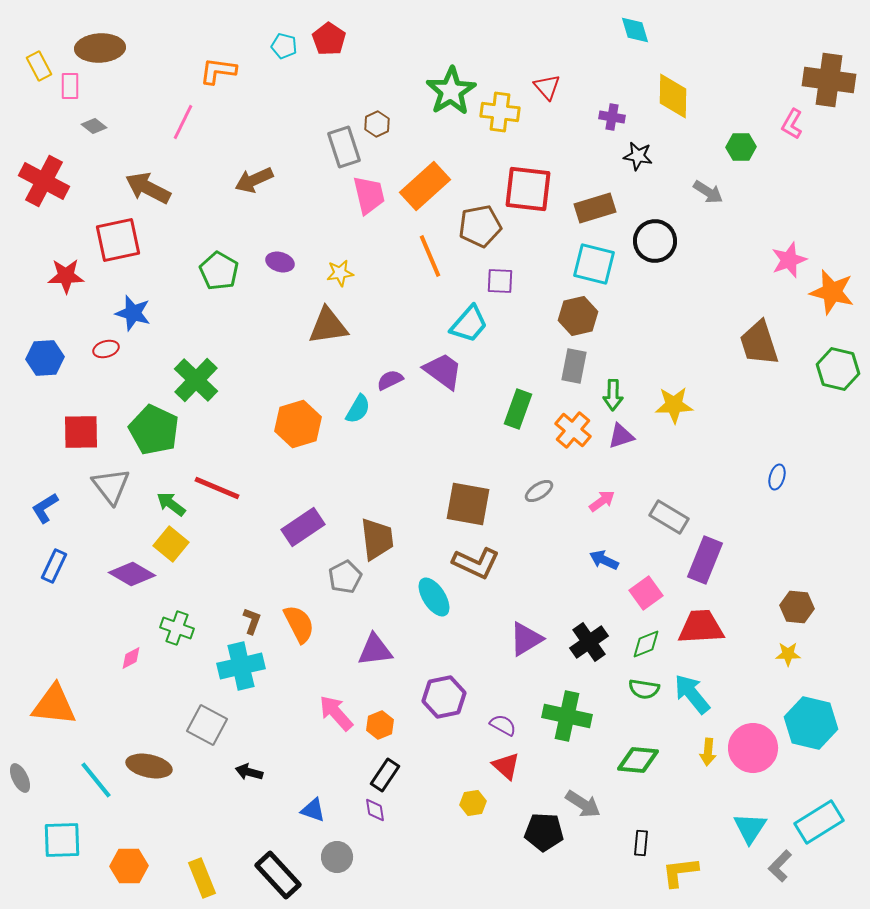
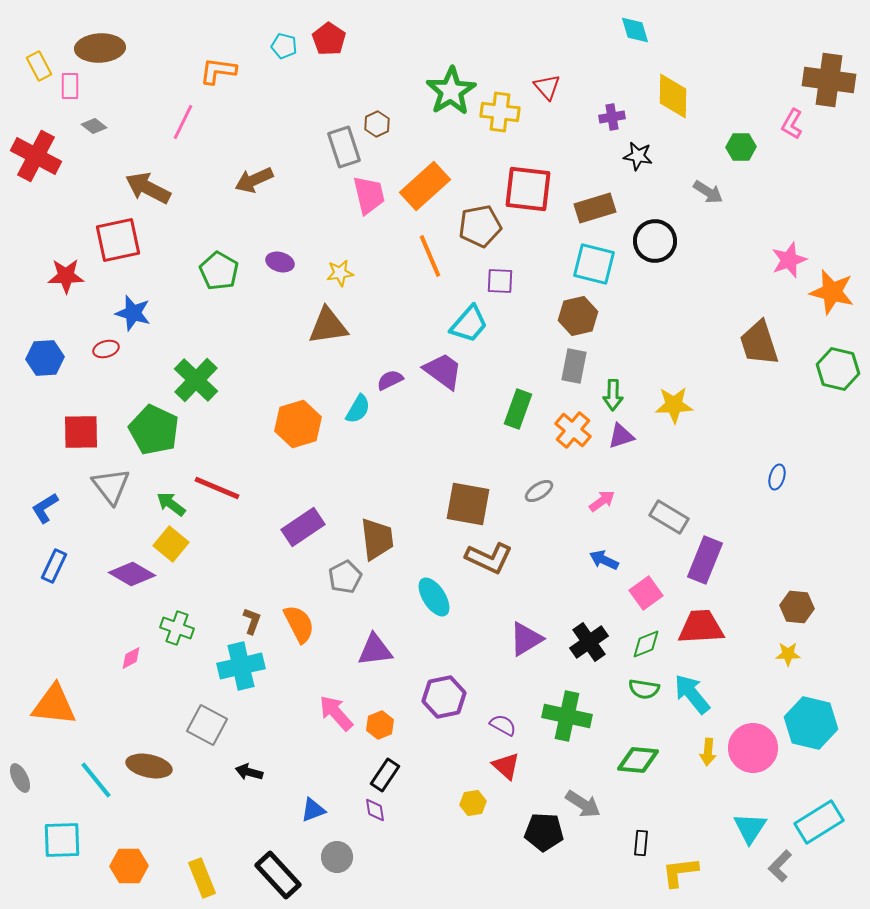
purple cross at (612, 117): rotated 20 degrees counterclockwise
red cross at (44, 181): moved 8 px left, 25 px up
brown L-shape at (476, 563): moved 13 px right, 5 px up
blue triangle at (313, 810): rotated 40 degrees counterclockwise
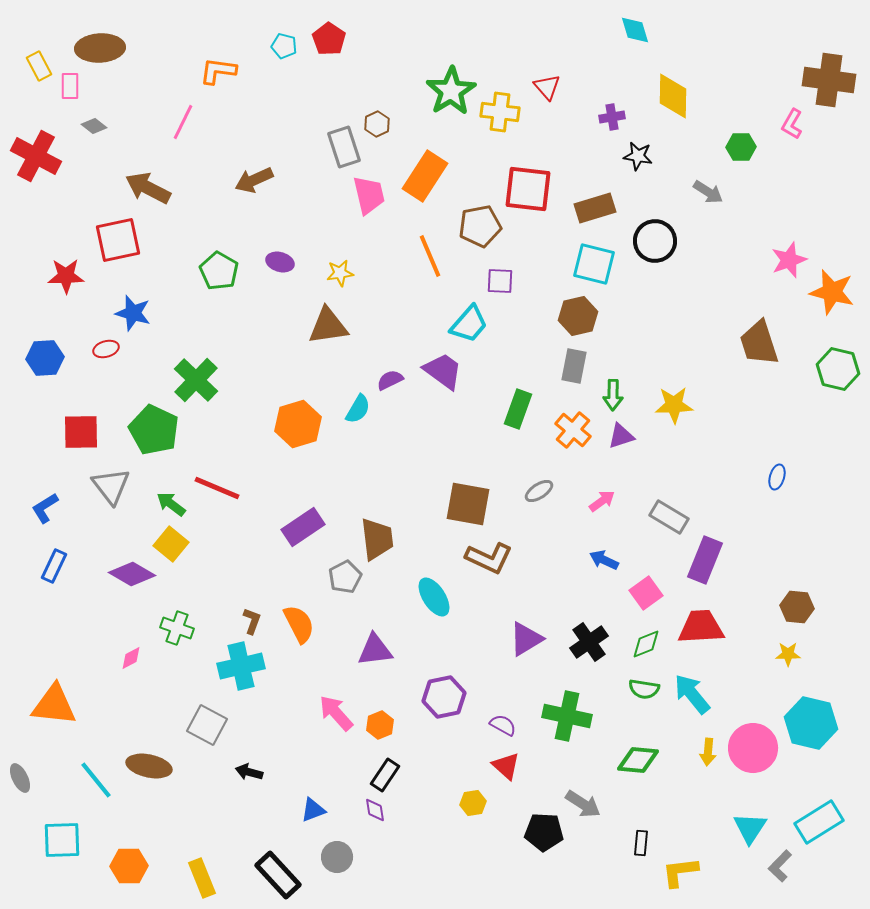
orange rectangle at (425, 186): moved 10 px up; rotated 15 degrees counterclockwise
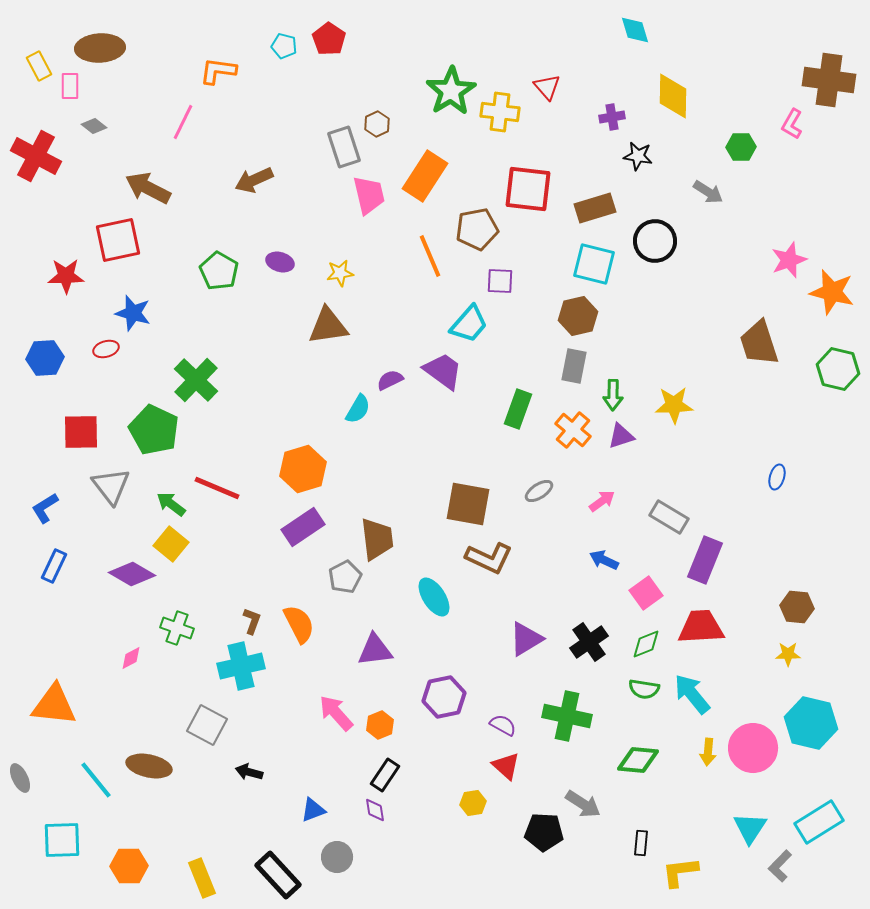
brown pentagon at (480, 226): moved 3 px left, 3 px down
orange hexagon at (298, 424): moved 5 px right, 45 px down
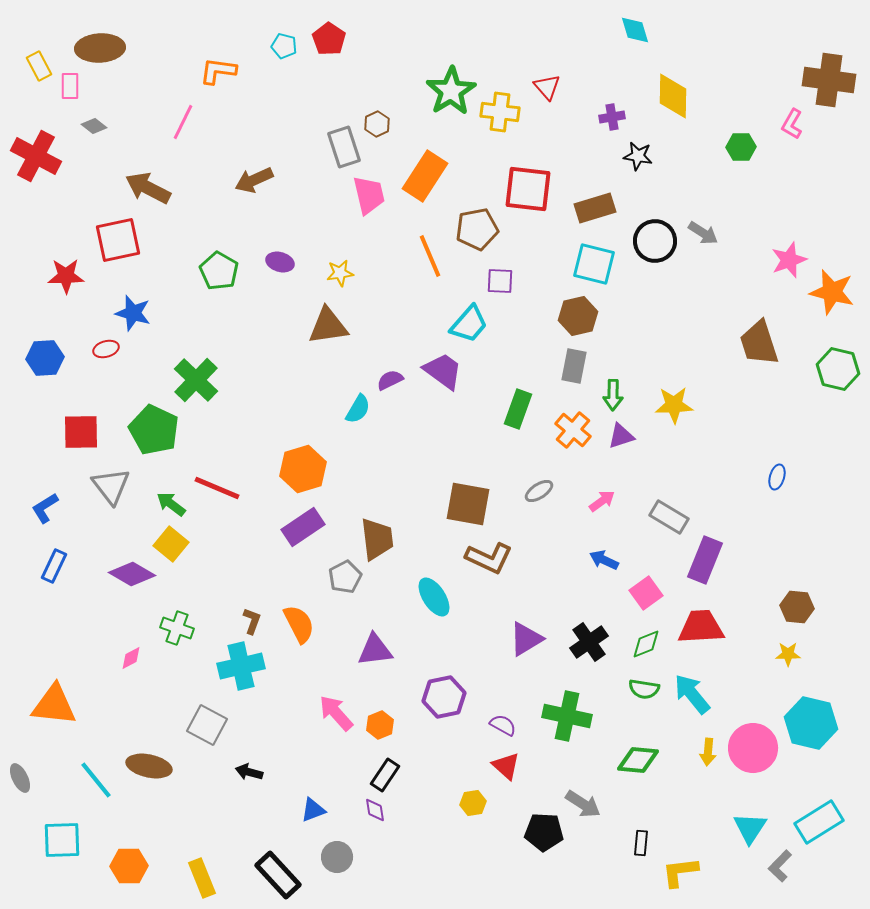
gray arrow at (708, 192): moved 5 px left, 41 px down
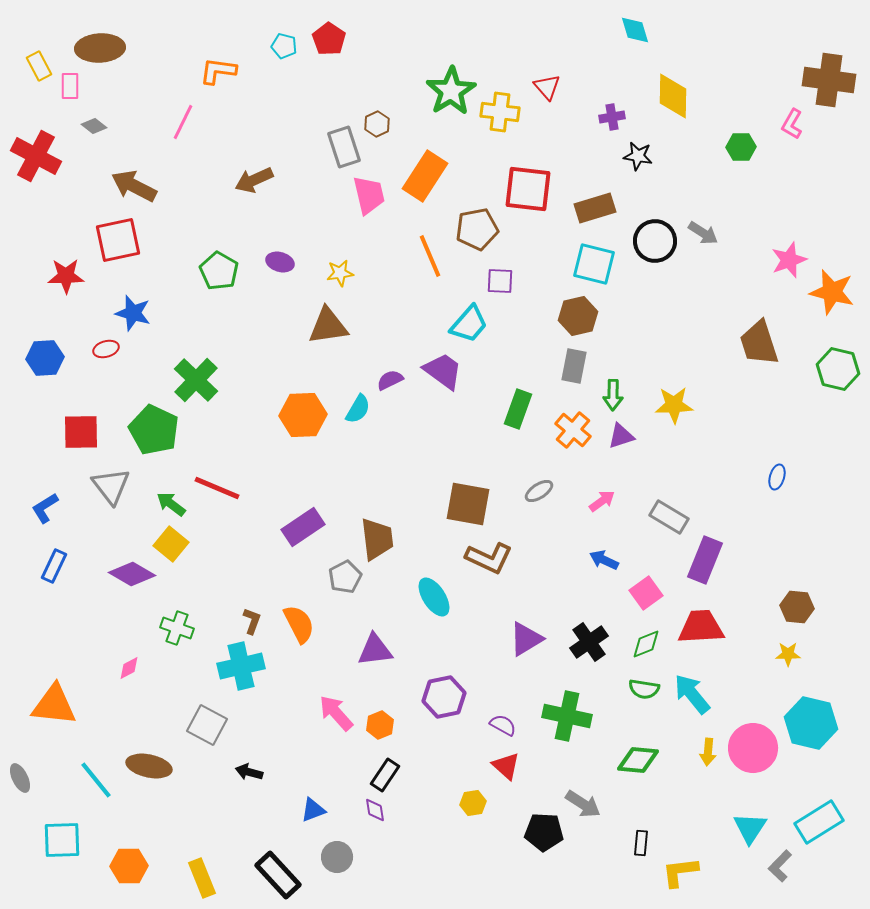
brown arrow at (148, 188): moved 14 px left, 2 px up
orange hexagon at (303, 469): moved 54 px up; rotated 15 degrees clockwise
pink diamond at (131, 658): moved 2 px left, 10 px down
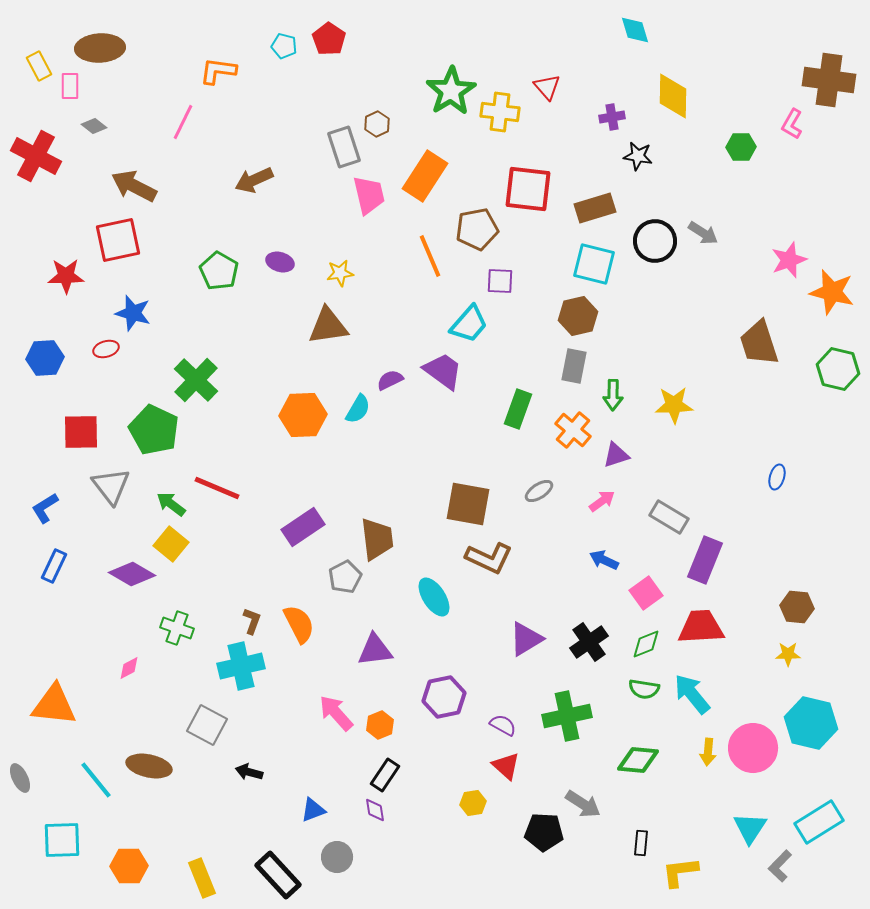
purple triangle at (621, 436): moved 5 px left, 19 px down
green cross at (567, 716): rotated 24 degrees counterclockwise
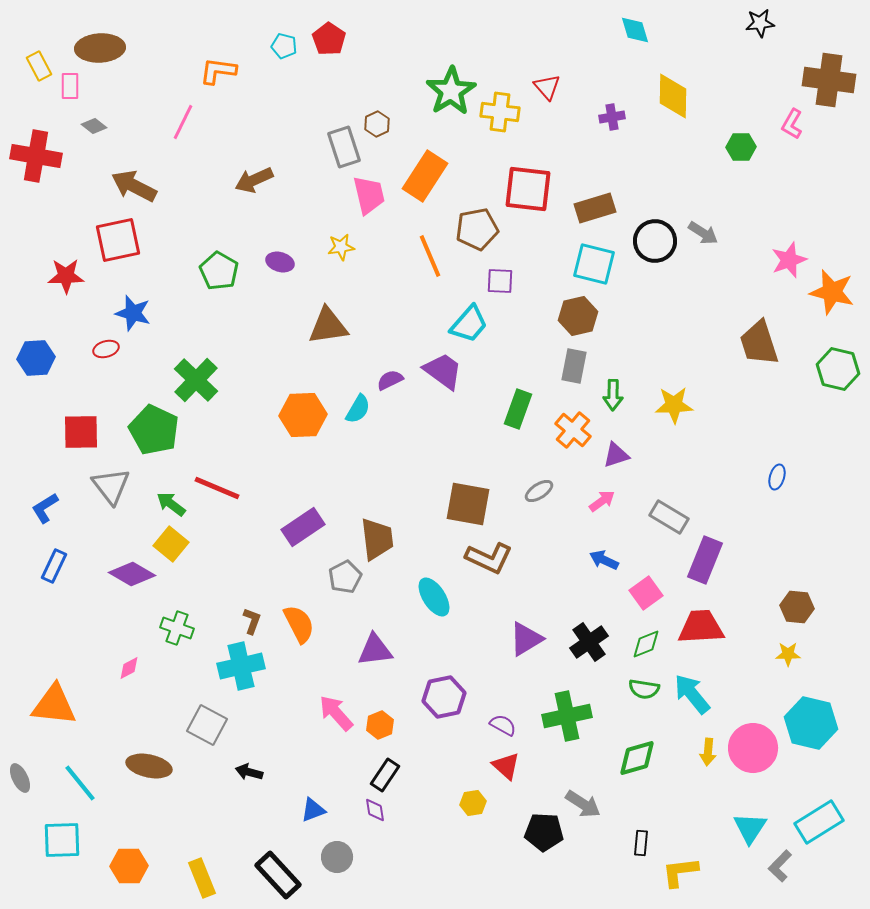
red cross at (36, 156): rotated 18 degrees counterclockwise
black star at (638, 156): moved 122 px right, 133 px up; rotated 16 degrees counterclockwise
yellow star at (340, 273): moved 1 px right, 26 px up
blue hexagon at (45, 358): moved 9 px left
green diamond at (638, 760): moved 1 px left, 2 px up; rotated 21 degrees counterclockwise
cyan line at (96, 780): moved 16 px left, 3 px down
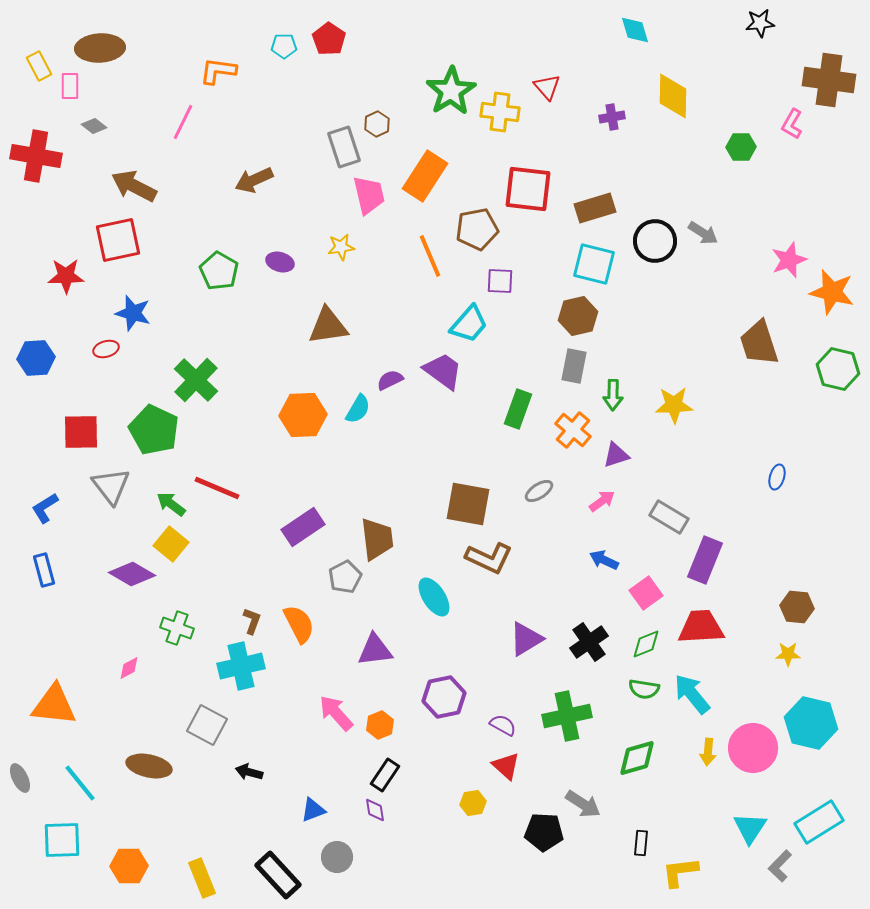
cyan pentagon at (284, 46): rotated 15 degrees counterclockwise
blue rectangle at (54, 566): moved 10 px left, 4 px down; rotated 40 degrees counterclockwise
